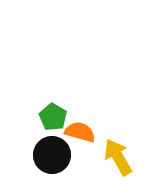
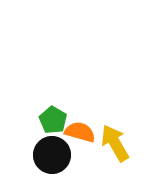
green pentagon: moved 3 px down
yellow arrow: moved 3 px left, 14 px up
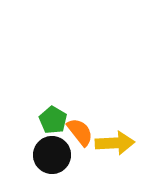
orange semicircle: rotated 36 degrees clockwise
yellow arrow: rotated 117 degrees clockwise
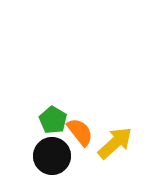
yellow arrow: rotated 39 degrees counterclockwise
black circle: moved 1 px down
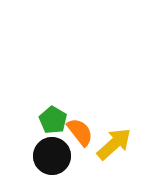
yellow arrow: moved 1 px left, 1 px down
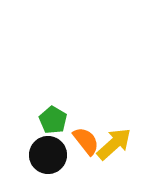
orange semicircle: moved 6 px right, 9 px down
black circle: moved 4 px left, 1 px up
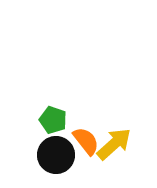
green pentagon: rotated 12 degrees counterclockwise
black circle: moved 8 px right
